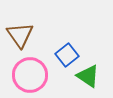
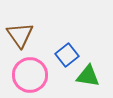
green triangle: rotated 25 degrees counterclockwise
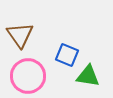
blue square: rotated 30 degrees counterclockwise
pink circle: moved 2 px left, 1 px down
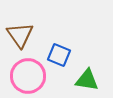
blue square: moved 8 px left
green triangle: moved 1 px left, 4 px down
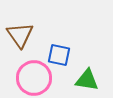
blue square: rotated 10 degrees counterclockwise
pink circle: moved 6 px right, 2 px down
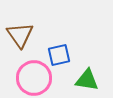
blue square: rotated 25 degrees counterclockwise
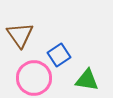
blue square: rotated 20 degrees counterclockwise
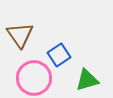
green triangle: rotated 25 degrees counterclockwise
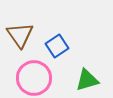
blue square: moved 2 px left, 9 px up
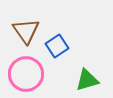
brown triangle: moved 6 px right, 4 px up
pink circle: moved 8 px left, 4 px up
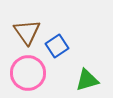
brown triangle: moved 1 px right, 1 px down
pink circle: moved 2 px right, 1 px up
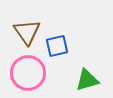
blue square: rotated 20 degrees clockwise
